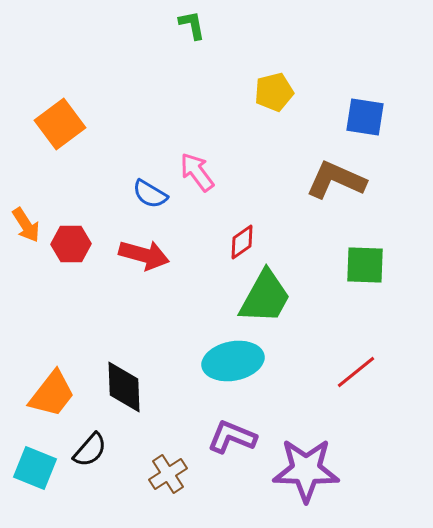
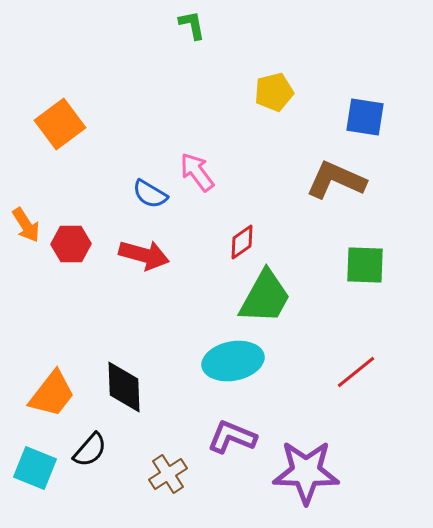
purple star: moved 2 px down
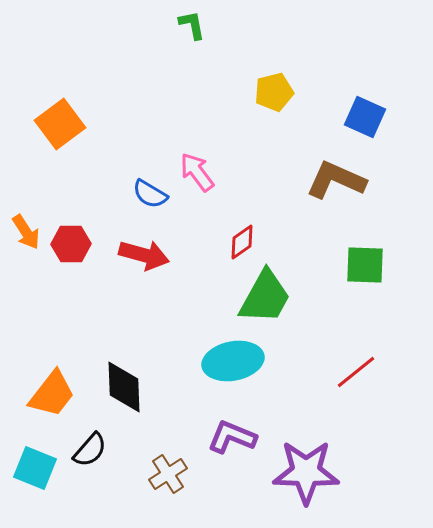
blue square: rotated 15 degrees clockwise
orange arrow: moved 7 px down
